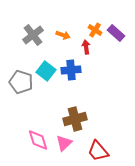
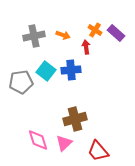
gray cross: moved 1 px right, 1 px down; rotated 25 degrees clockwise
gray pentagon: rotated 25 degrees counterclockwise
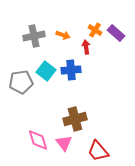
pink triangle: rotated 24 degrees counterclockwise
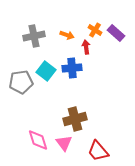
orange arrow: moved 4 px right
blue cross: moved 1 px right, 2 px up
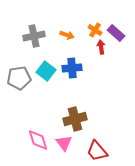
red arrow: moved 15 px right
gray pentagon: moved 2 px left, 4 px up
red trapezoid: moved 1 px left
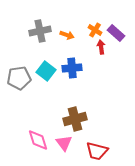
gray cross: moved 6 px right, 5 px up
red trapezoid: rotated 35 degrees counterclockwise
